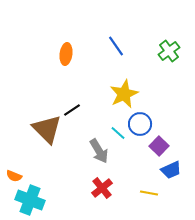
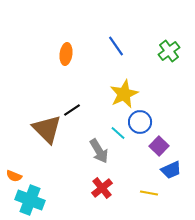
blue circle: moved 2 px up
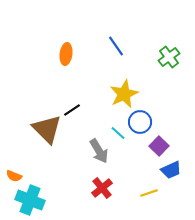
green cross: moved 6 px down
yellow line: rotated 30 degrees counterclockwise
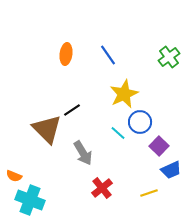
blue line: moved 8 px left, 9 px down
gray arrow: moved 16 px left, 2 px down
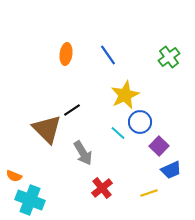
yellow star: moved 1 px right, 1 px down
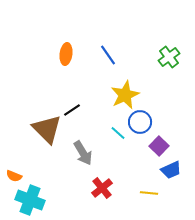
yellow line: rotated 24 degrees clockwise
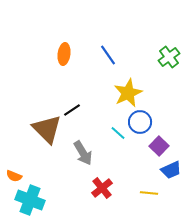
orange ellipse: moved 2 px left
yellow star: moved 3 px right, 2 px up
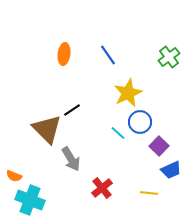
gray arrow: moved 12 px left, 6 px down
